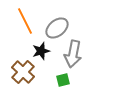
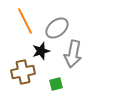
brown cross: rotated 35 degrees clockwise
green square: moved 7 px left, 4 px down
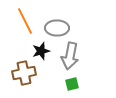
gray ellipse: rotated 40 degrees clockwise
gray arrow: moved 3 px left, 2 px down
brown cross: moved 1 px right, 1 px down
green square: moved 16 px right
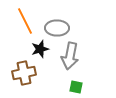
black star: moved 1 px left, 2 px up
green square: moved 4 px right, 3 px down; rotated 24 degrees clockwise
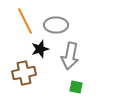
gray ellipse: moved 1 px left, 3 px up
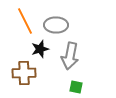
brown cross: rotated 10 degrees clockwise
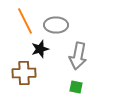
gray arrow: moved 8 px right
